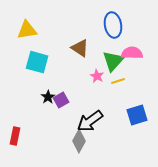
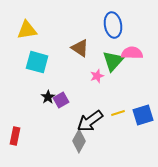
pink star: rotated 24 degrees clockwise
yellow line: moved 32 px down
blue square: moved 6 px right
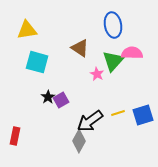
pink star: moved 2 px up; rotated 24 degrees counterclockwise
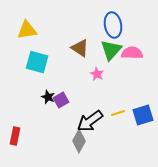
green triangle: moved 2 px left, 11 px up
black star: rotated 16 degrees counterclockwise
